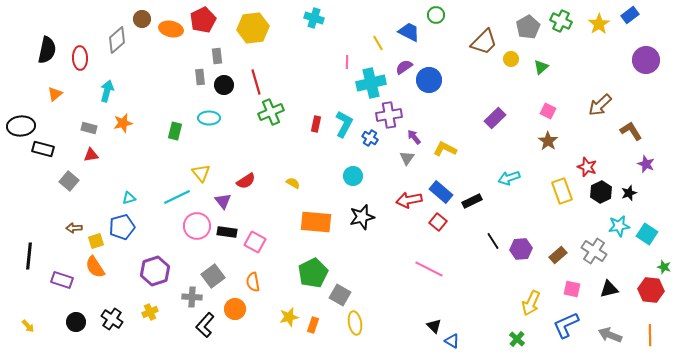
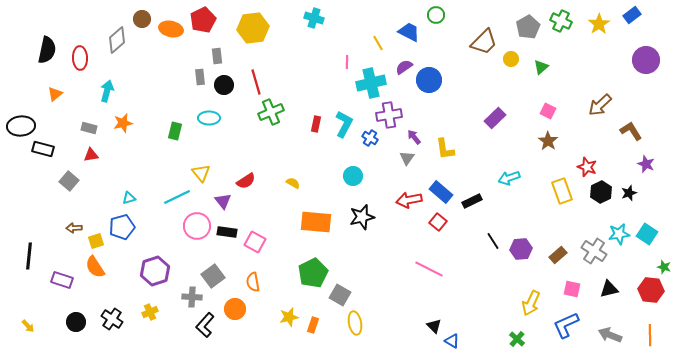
blue rectangle at (630, 15): moved 2 px right
yellow L-shape at (445, 149): rotated 125 degrees counterclockwise
cyan star at (619, 226): moved 8 px down
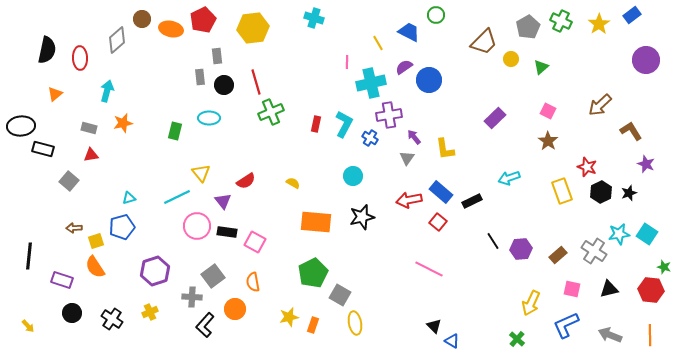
black circle at (76, 322): moved 4 px left, 9 px up
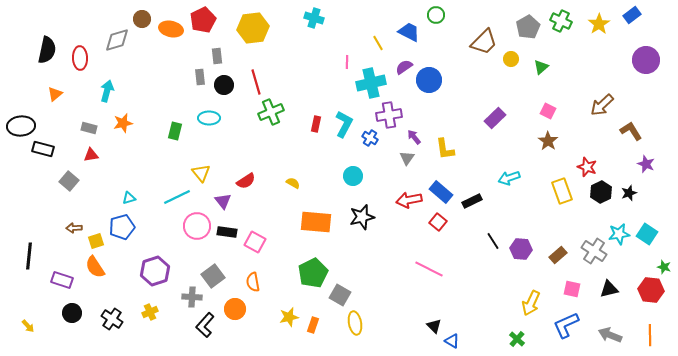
gray diamond at (117, 40): rotated 24 degrees clockwise
brown arrow at (600, 105): moved 2 px right
purple hexagon at (521, 249): rotated 10 degrees clockwise
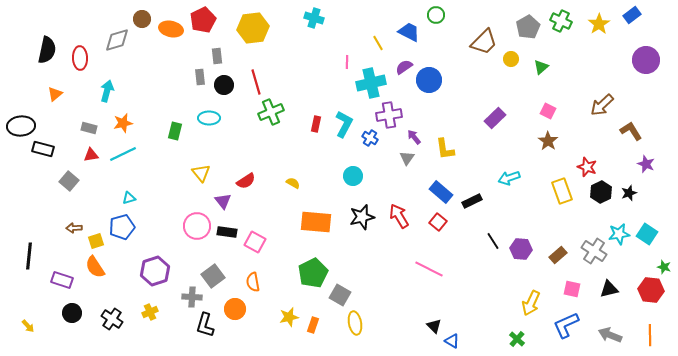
cyan line at (177, 197): moved 54 px left, 43 px up
red arrow at (409, 200): moved 10 px left, 16 px down; rotated 70 degrees clockwise
black L-shape at (205, 325): rotated 25 degrees counterclockwise
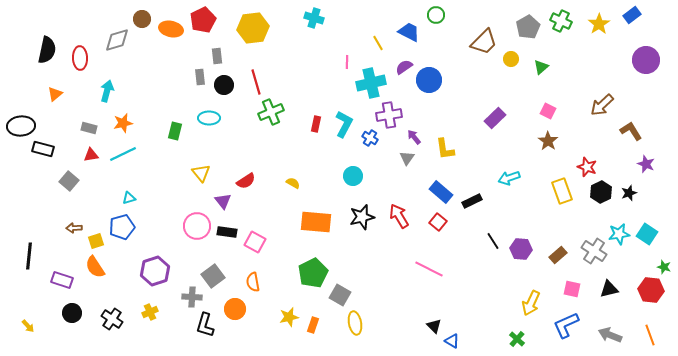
orange line at (650, 335): rotated 20 degrees counterclockwise
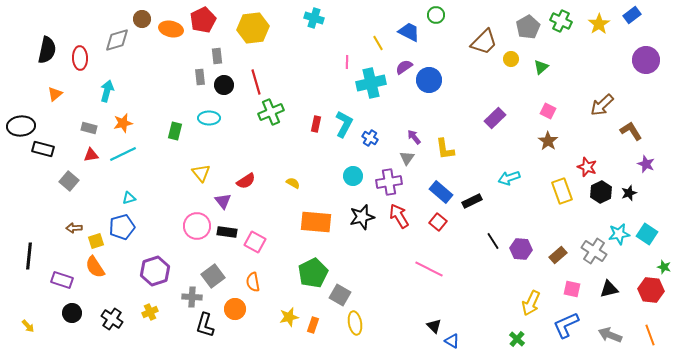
purple cross at (389, 115): moved 67 px down
